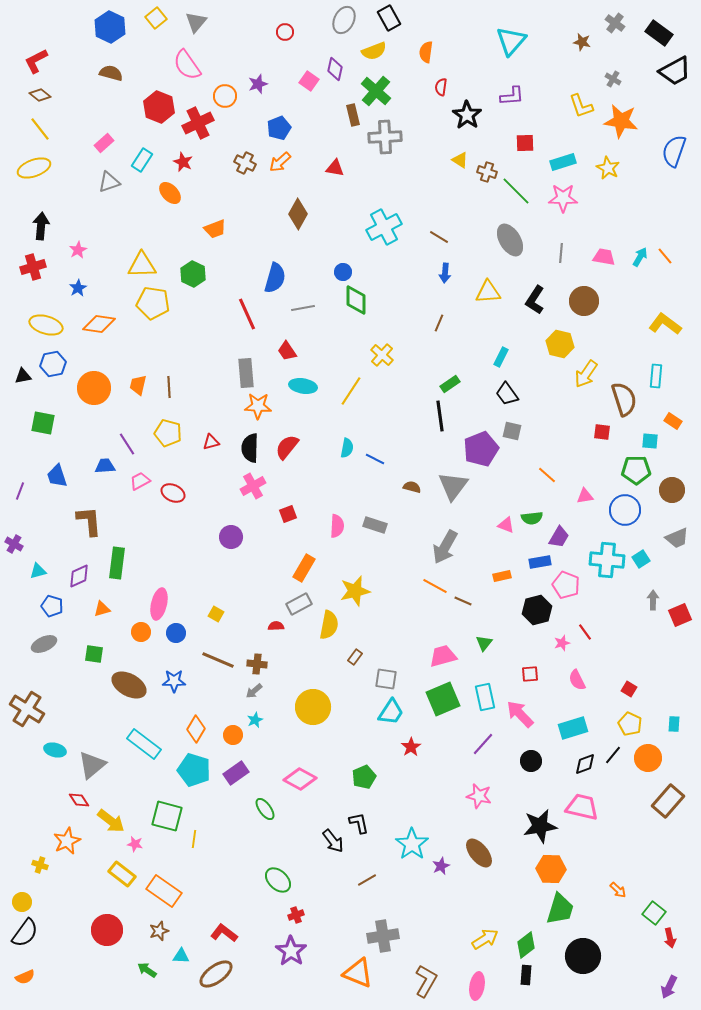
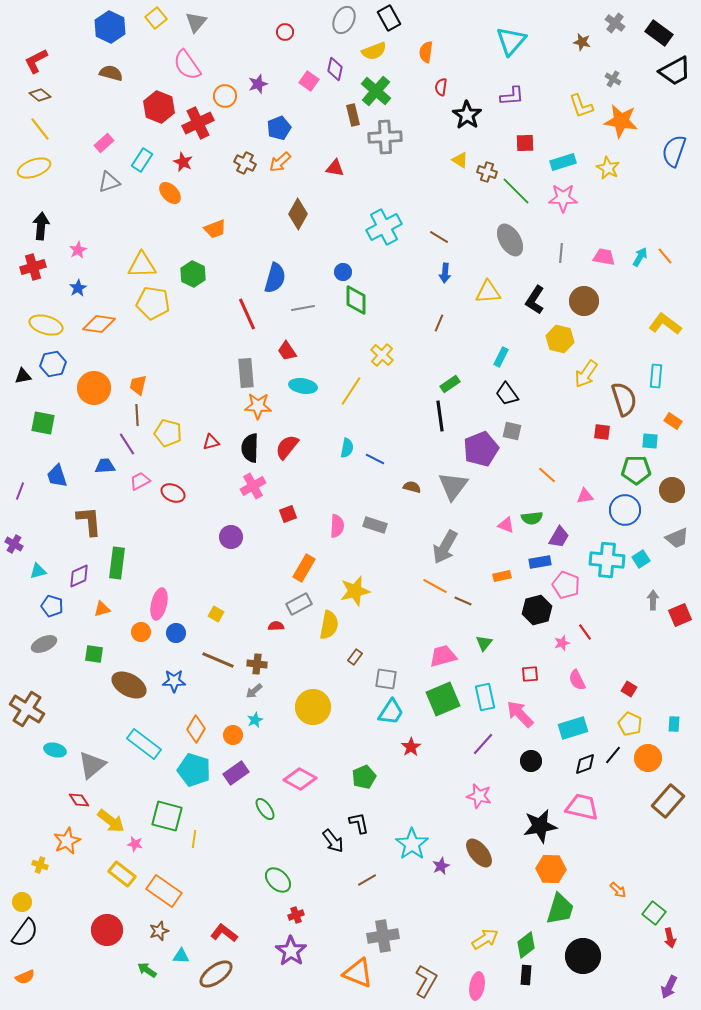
yellow hexagon at (560, 344): moved 5 px up
brown line at (169, 387): moved 32 px left, 28 px down
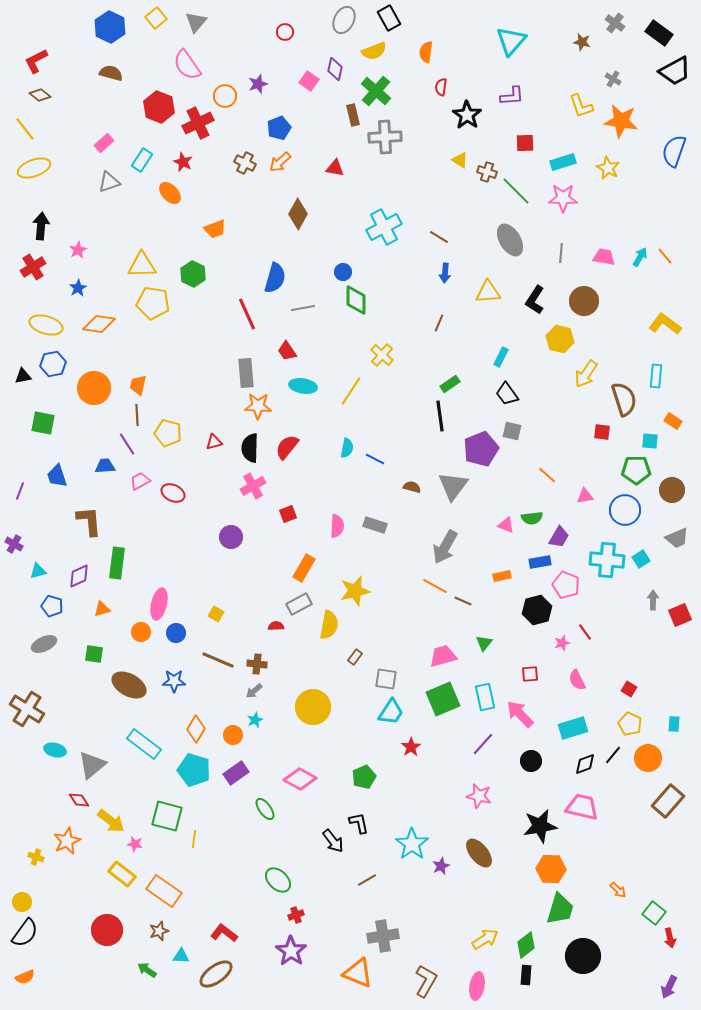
yellow line at (40, 129): moved 15 px left
red cross at (33, 267): rotated 15 degrees counterclockwise
red triangle at (211, 442): moved 3 px right
yellow cross at (40, 865): moved 4 px left, 8 px up
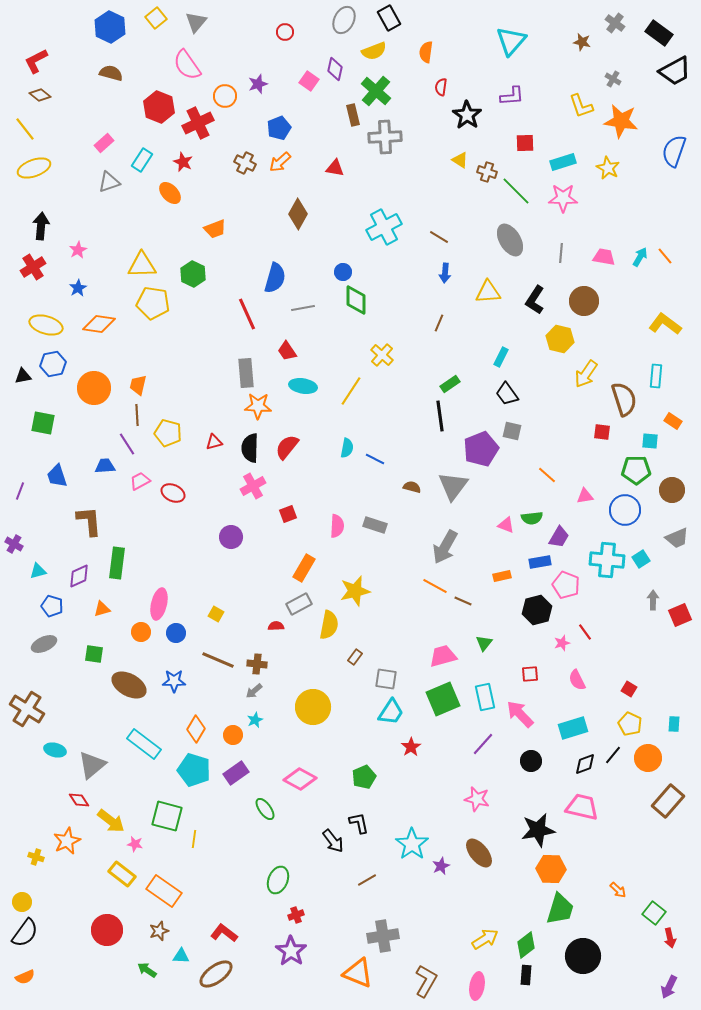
pink star at (479, 796): moved 2 px left, 3 px down
black star at (540, 826): moved 2 px left, 4 px down
green ellipse at (278, 880): rotated 68 degrees clockwise
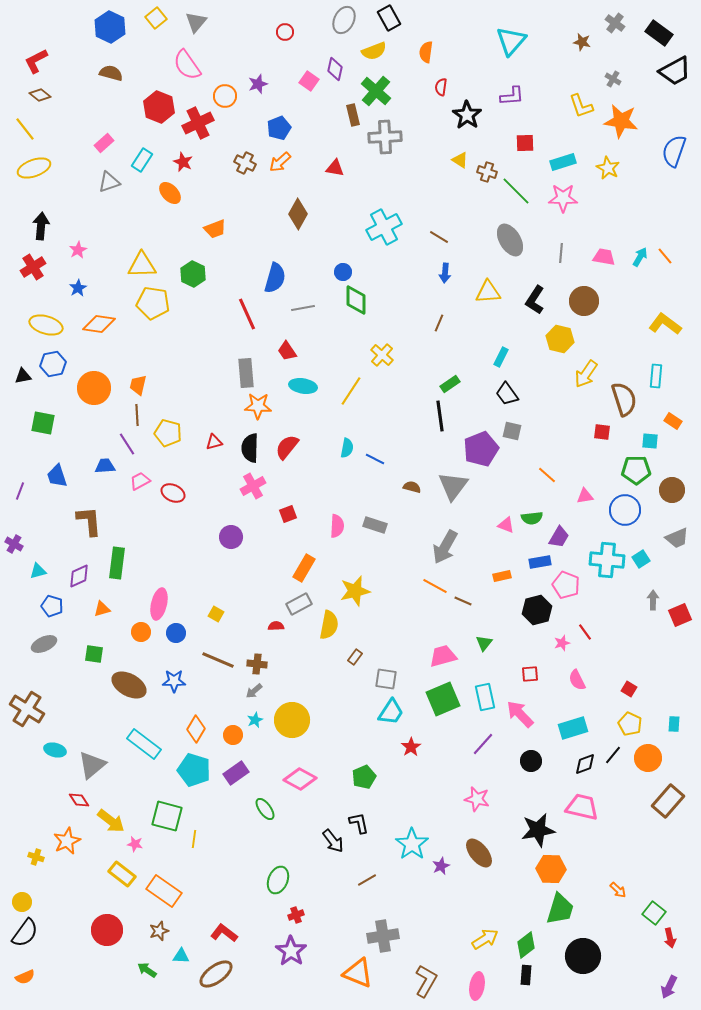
yellow circle at (313, 707): moved 21 px left, 13 px down
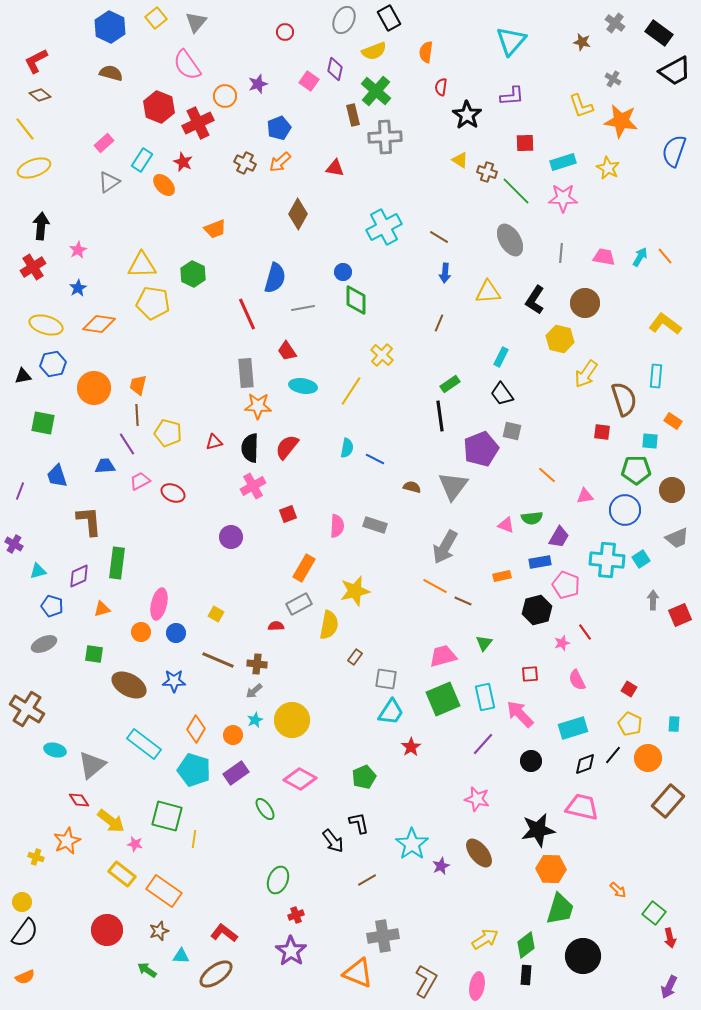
gray triangle at (109, 182): rotated 15 degrees counterclockwise
orange ellipse at (170, 193): moved 6 px left, 8 px up
brown circle at (584, 301): moved 1 px right, 2 px down
black trapezoid at (507, 394): moved 5 px left
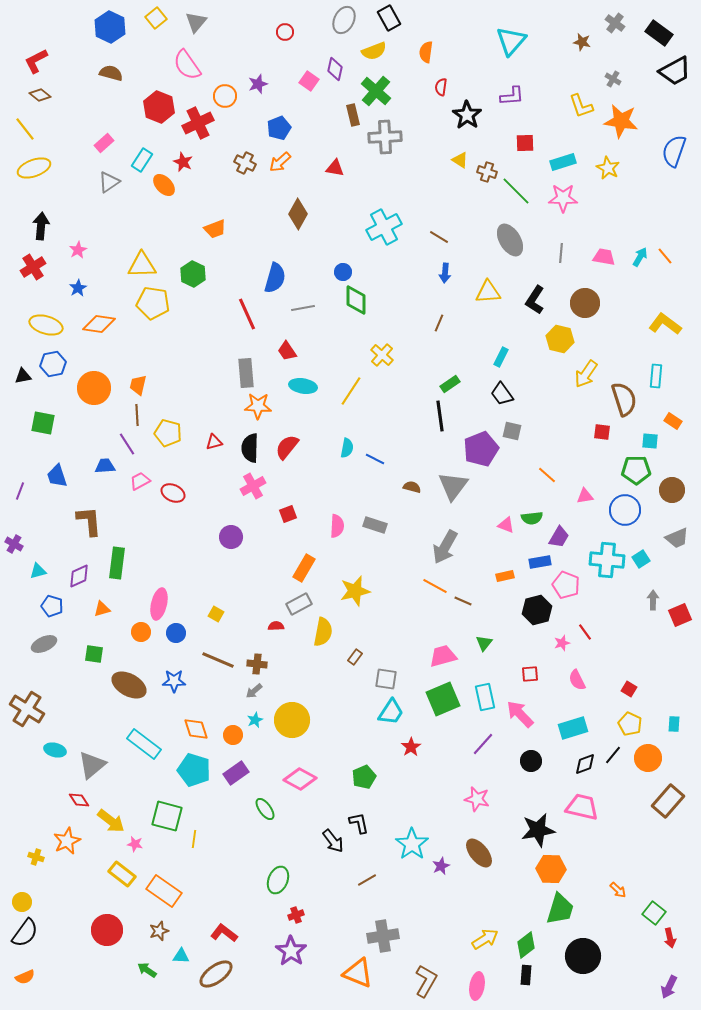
orange rectangle at (502, 576): moved 3 px right
yellow semicircle at (329, 625): moved 6 px left, 7 px down
orange diamond at (196, 729): rotated 48 degrees counterclockwise
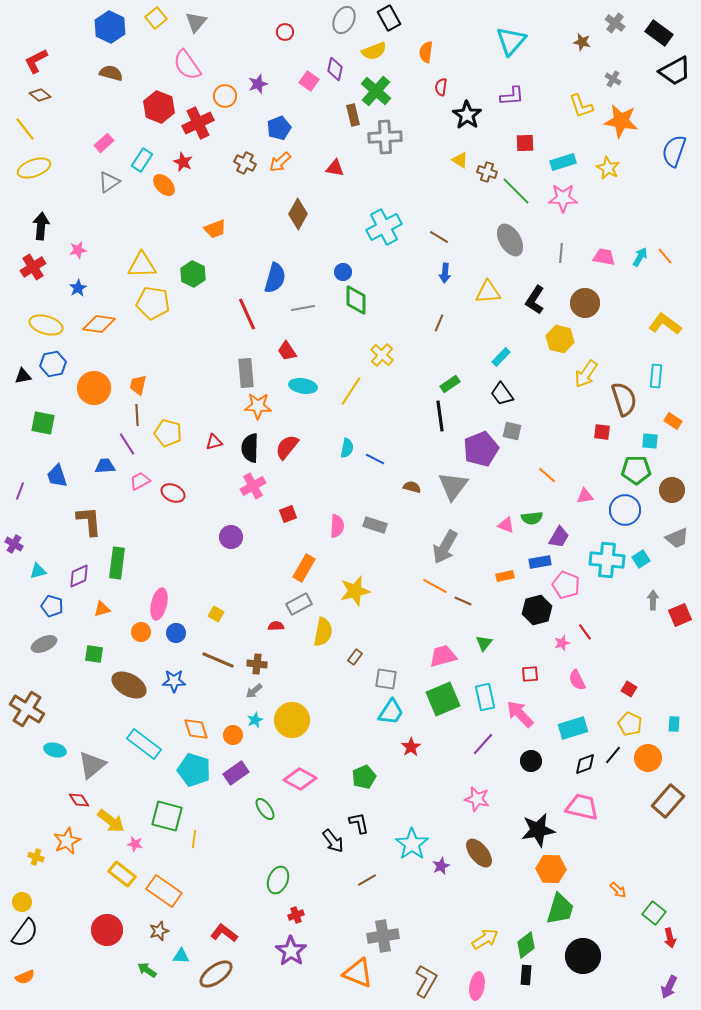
pink star at (78, 250): rotated 18 degrees clockwise
cyan rectangle at (501, 357): rotated 18 degrees clockwise
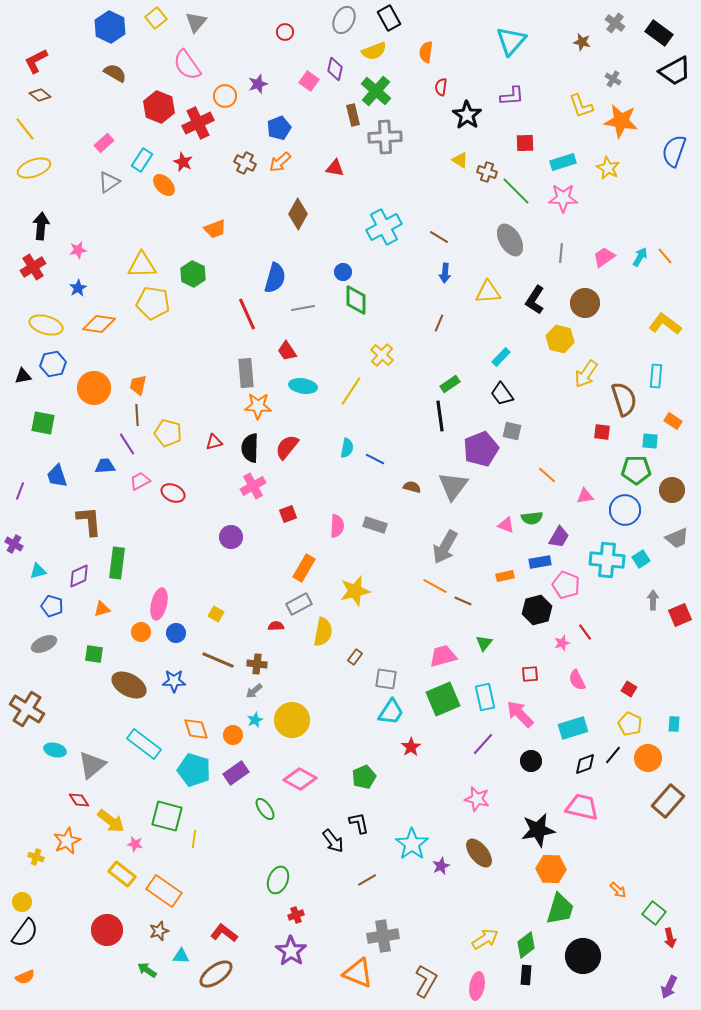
brown semicircle at (111, 73): moved 4 px right; rotated 15 degrees clockwise
pink trapezoid at (604, 257): rotated 45 degrees counterclockwise
